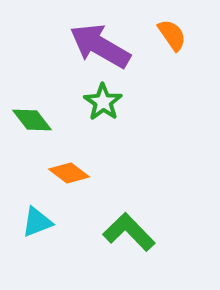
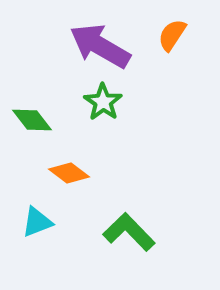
orange semicircle: rotated 112 degrees counterclockwise
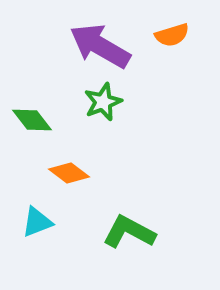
orange semicircle: rotated 140 degrees counterclockwise
green star: rotated 15 degrees clockwise
green L-shape: rotated 18 degrees counterclockwise
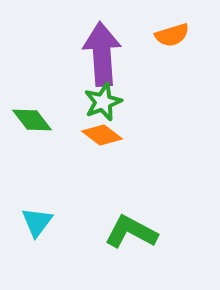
purple arrow: moved 2 px right, 8 px down; rotated 56 degrees clockwise
orange diamond: moved 33 px right, 38 px up
cyan triangle: rotated 32 degrees counterclockwise
green L-shape: moved 2 px right
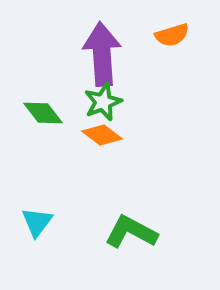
green diamond: moved 11 px right, 7 px up
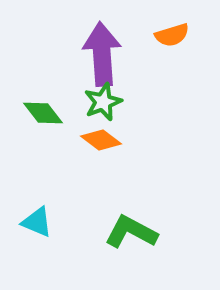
orange diamond: moved 1 px left, 5 px down
cyan triangle: rotated 44 degrees counterclockwise
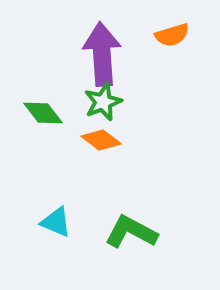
cyan triangle: moved 19 px right
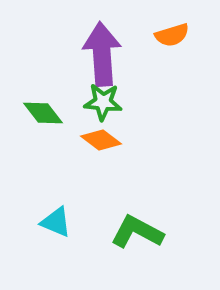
green star: rotated 27 degrees clockwise
green L-shape: moved 6 px right
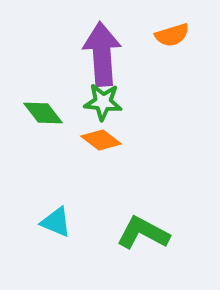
green L-shape: moved 6 px right, 1 px down
